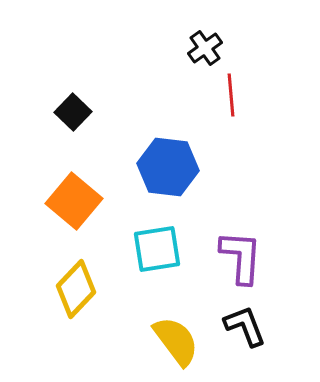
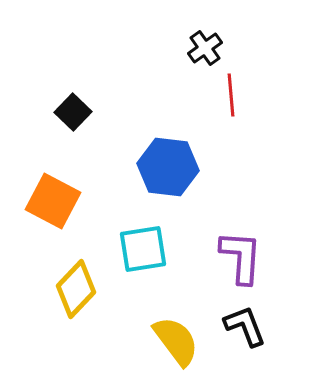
orange square: moved 21 px left; rotated 12 degrees counterclockwise
cyan square: moved 14 px left
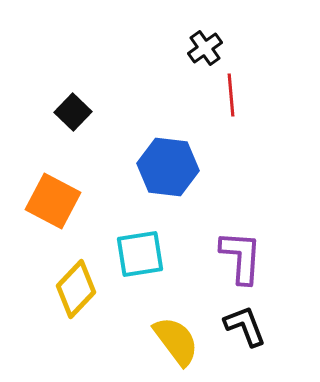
cyan square: moved 3 px left, 5 px down
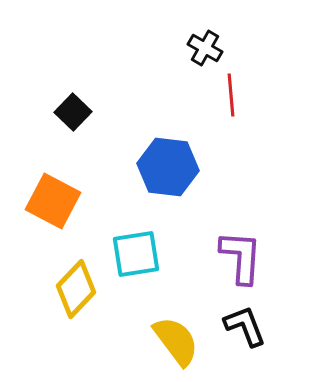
black cross: rotated 24 degrees counterclockwise
cyan square: moved 4 px left
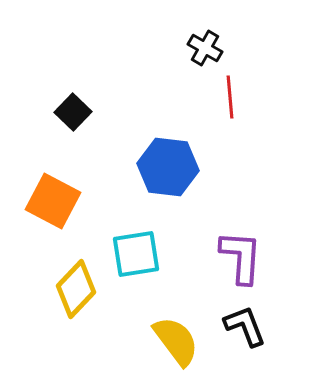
red line: moved 1 px left, 2 px down
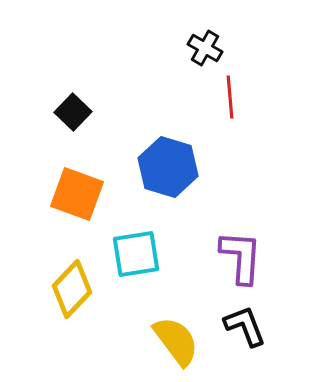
blue hexagon: rotated 10 degrees clockwise
orange square: moved 24 px right, 7 px up; rotated 8 degrees counterclockwise
yellow diamond: moved 4 px left
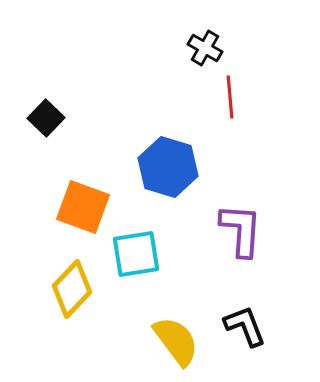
black square: moved 27 px left, 6 px down
orange square: moved 6 px right, 13 px down
purple L-shape: moved 27 px up
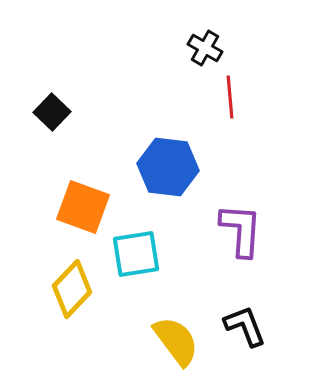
black square: moved 6 px right, 6 px up
blue hexagon: rotated 10 degrees counterclockwise
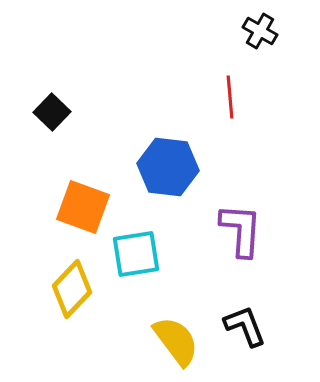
black cross: moved 55 px right, 17 px up
